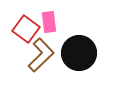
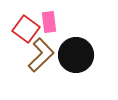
black circle: moved 3 px left, 2 px down
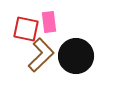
red square: rotated 24 degrees counterclockwise
black circle: moved 1 px down
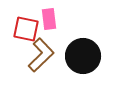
pink rectangle: moved 3 px up
black circle: moved 7 px right
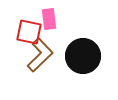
red square: moved 3 px right, 3 px down
brown L-shape: moved 1 px left
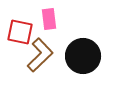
red square: moved 9 px left
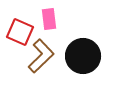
red square: rotated 12 degrees clockwise
brown L-shape: moved 1 px right, 1 px down
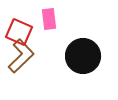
red square: moved 1 px left
brown L-shape: moved 20 px left
